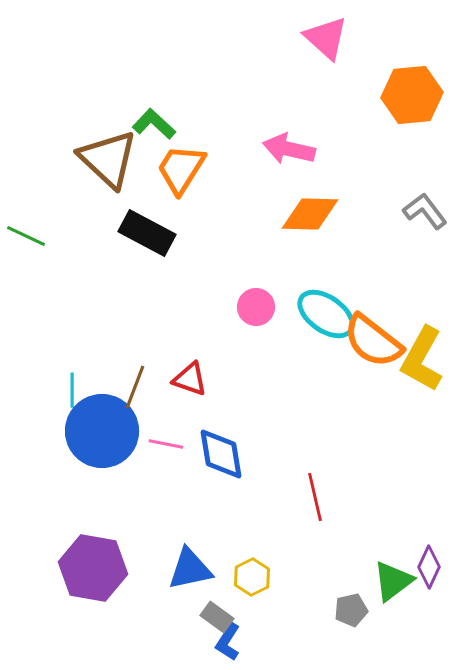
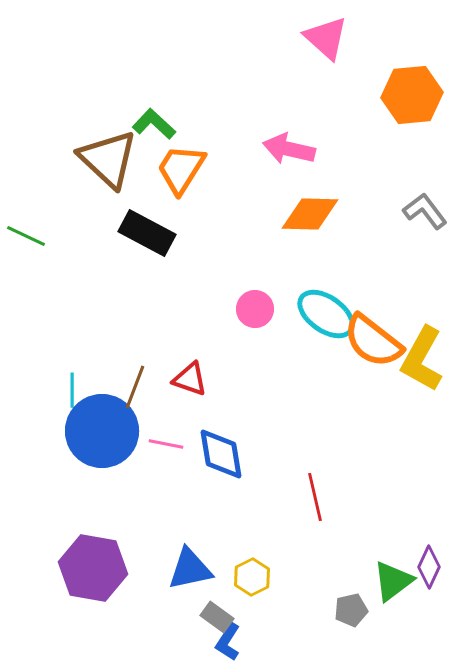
pink circle: moved 1 px left, 2 px down
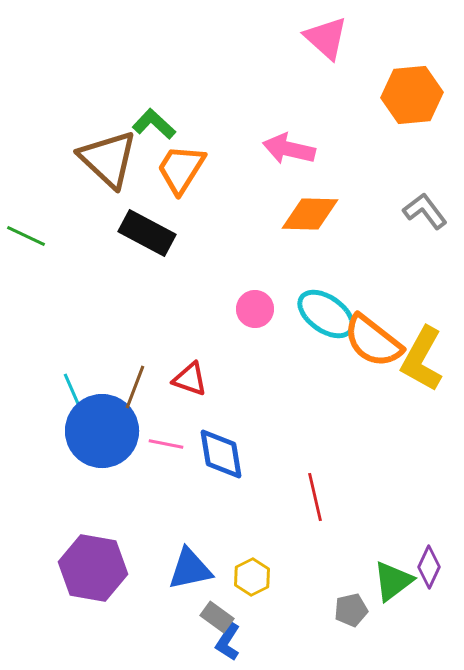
cyan line: rotated 24 degrees counterclockwise
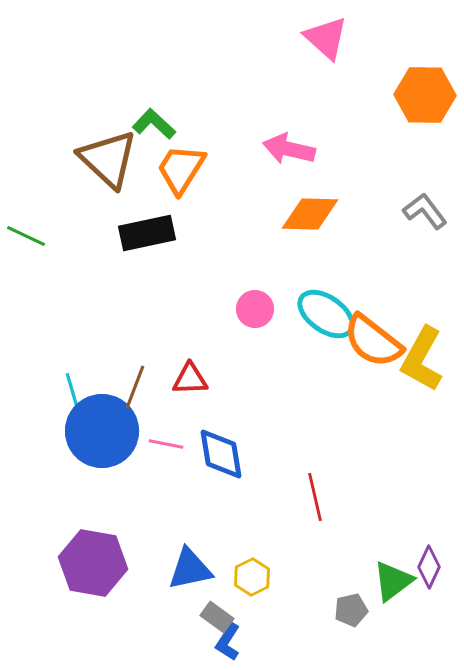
orange hexagon: moved 13 px right; rotated 6 degrees clockwise
black rectangle: rotated 40 degrees counterclockwise
red triangle: rotated 21 degrees counterclockwise
cyan line: rotated 8 degrees clockwise
purple hexagon: moved 5 px up
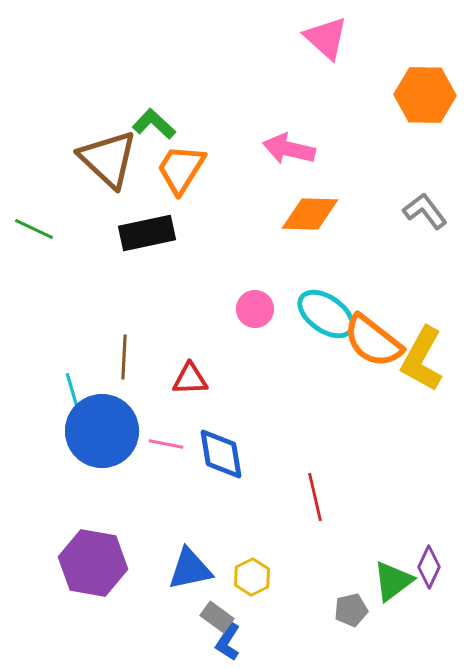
green line: moved 8 px right, 7 px up
brown line: moved 11 px left, 30 px up; rotated 18 degrees counterclockwise
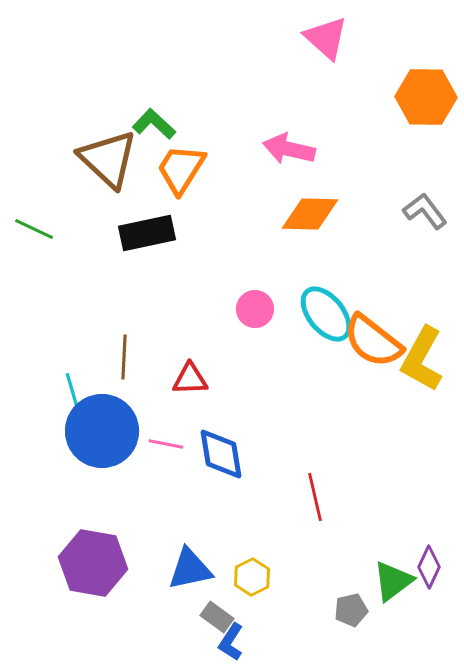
orange hexagon: moved 1 px right, 2 px down
cyan ellipse: rotated 16 degrees clockwise
blue L-shape: moved 3 px right
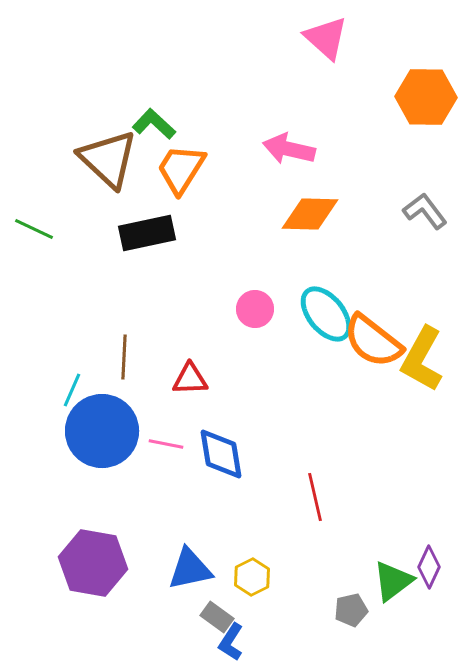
cyan line: rotated 40 degrees clockwise
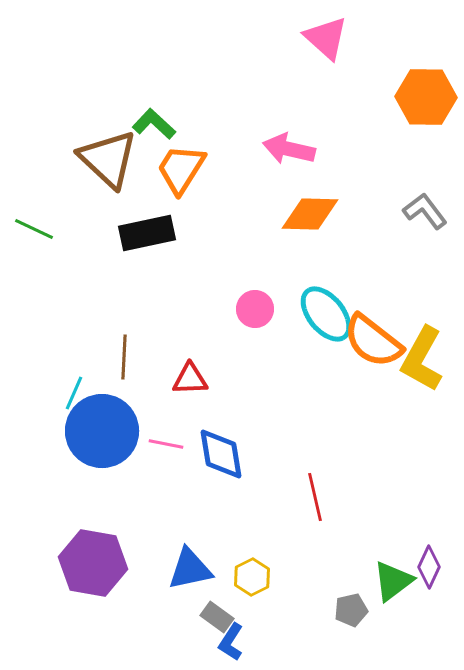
cyan line: moved 2 px right, 3 px down
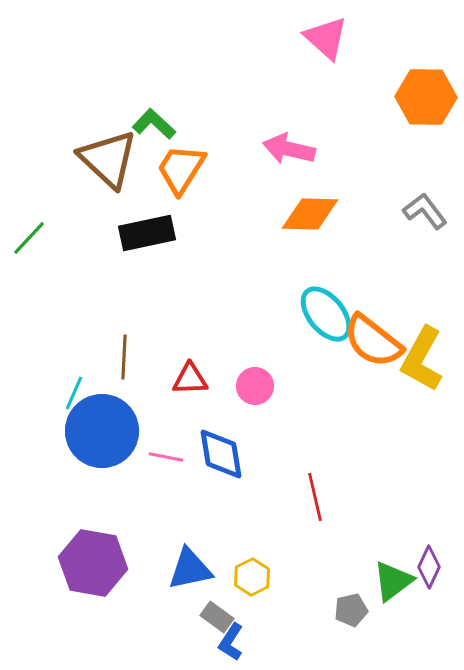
green line: moved 5 px left, 9 px down; rotated 72 degrees counterclockwise
pink circle: moved 77 px down
pink line: moved 13 px down
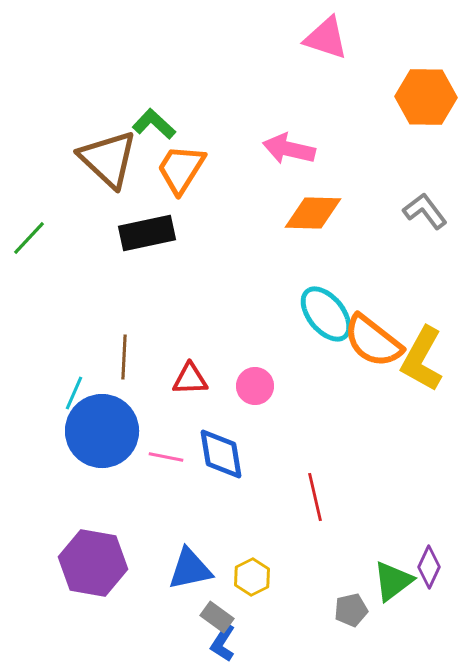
pink triangle: rotated 24 degrees counterclockwise
orange diamond: moved 3 px right, 1 px up
blue L-shape: moved 8 px left, 1 px down
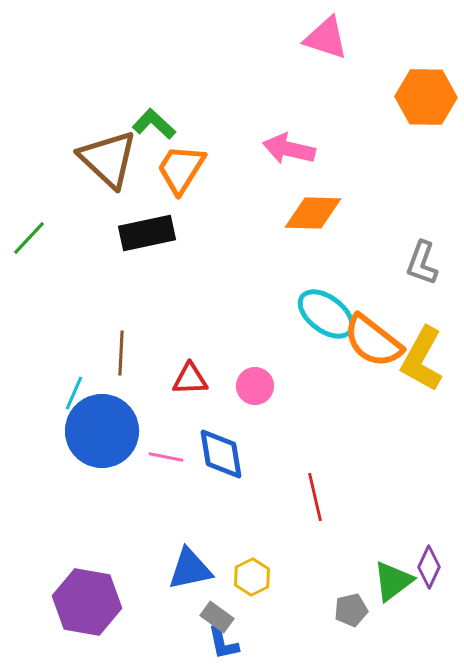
gray L-shape: moved 3 px left, 52 px down; rotated 123 degrees counterclockwise
cyan ellipse: rotated 14 degrees counterclockwise
brown line: moved 3 px left, 4 px up
purple hexagon: moved 6 px left, 39 px down
blue L-shape: rotated 45 degrees counterclockwise
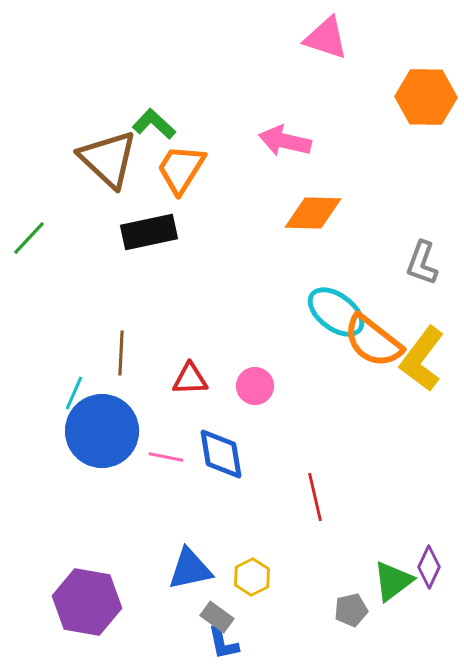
pink arrow: moved 4 px left, 8 px up
black rectangle: moved 2 px right, 1 px up
cyan ellipse: moved 10 px right, 2 px up
yellow L-shape: rotated 8 degrees clockwise
